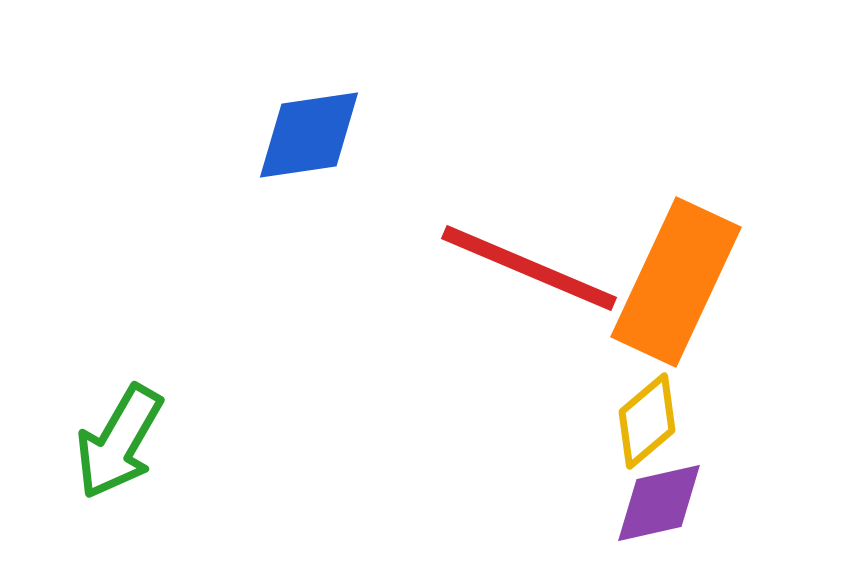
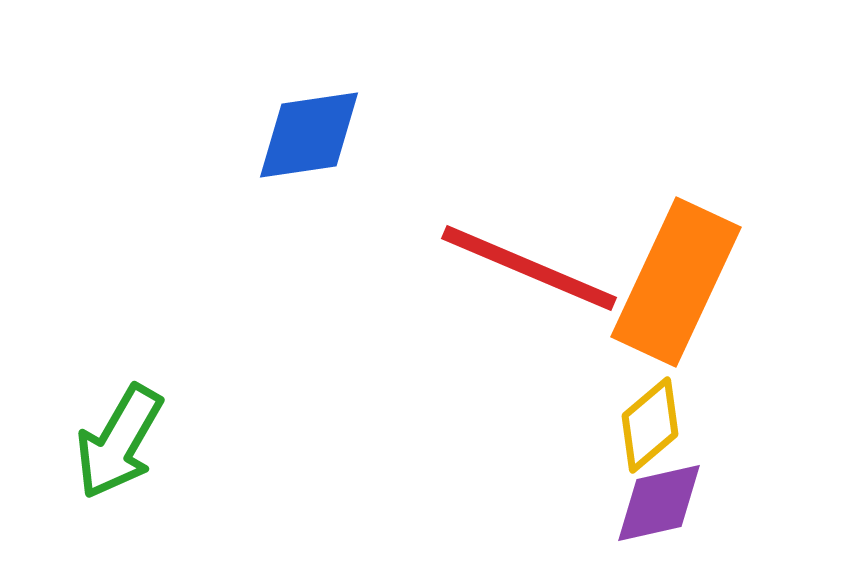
yellow diamond: moved 3 px right, 4 px down
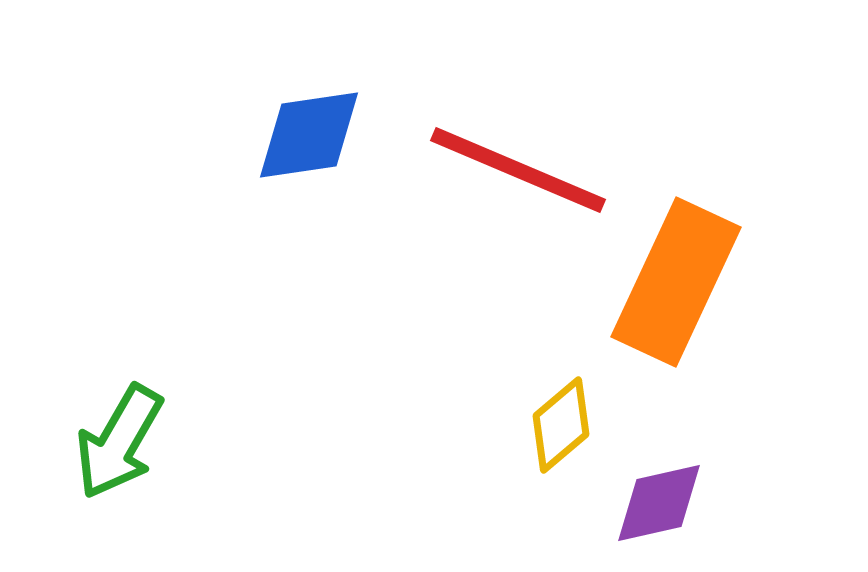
red line: moved 11 px left, 98 px up
yellow diamond: moved 89 px left
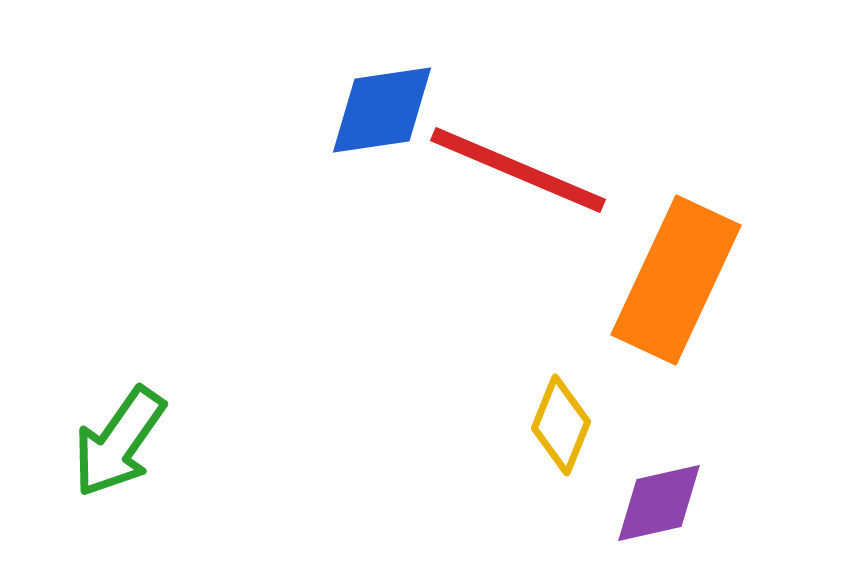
blue diamond: moved 73 px right, 25 px up
orange rectangle: moved 2 px up
yellow diamond: rotated 28 degrees counterclockwise
green arrow: rotated 5 degrees clockwise
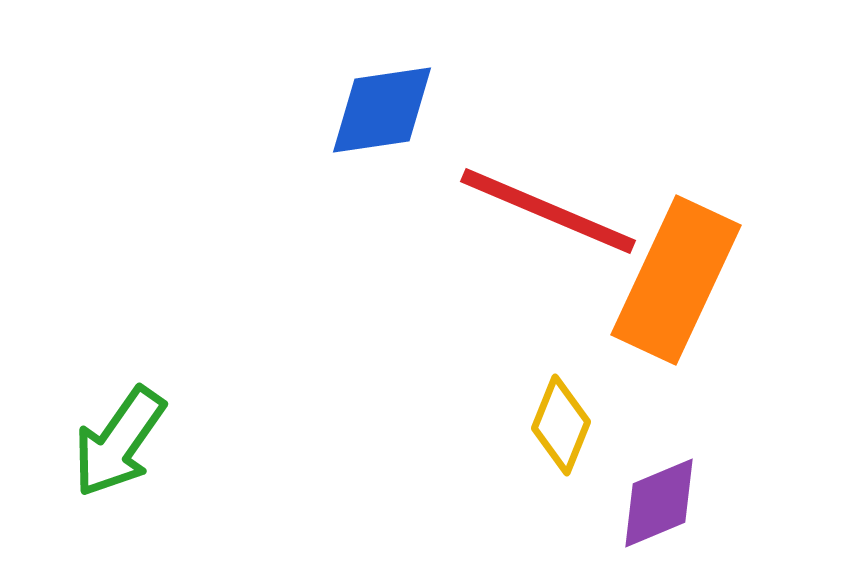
red line: moved 30 px right, 41 px down
purple diamond: rotated 10 degrees counterclockwise
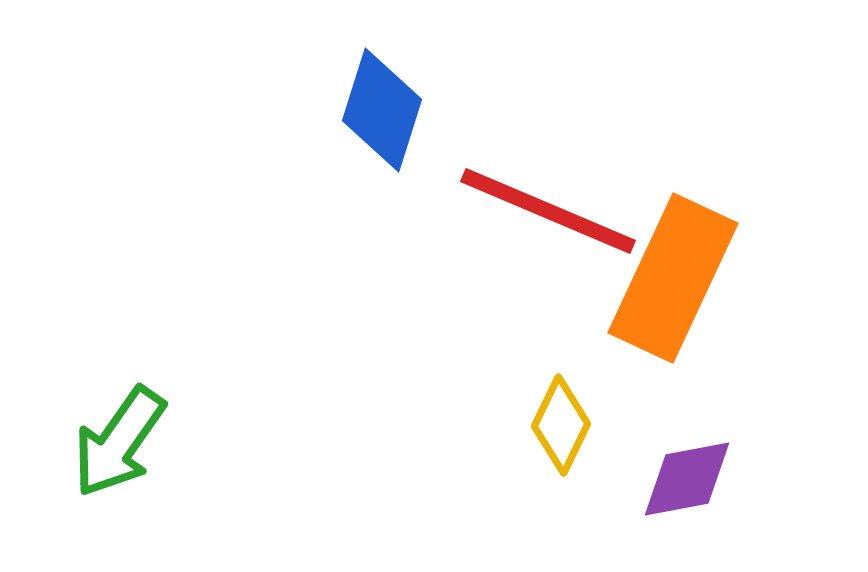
blue diamond: rotated 64 degrees counterclockwise
orange rectangle: moved 3 px left, 2 px up
yellow diamond: rotated 4 degrees clockwise
purple diamond: moved 28 px right, 24 px up; rotated 12 degrees clockwise
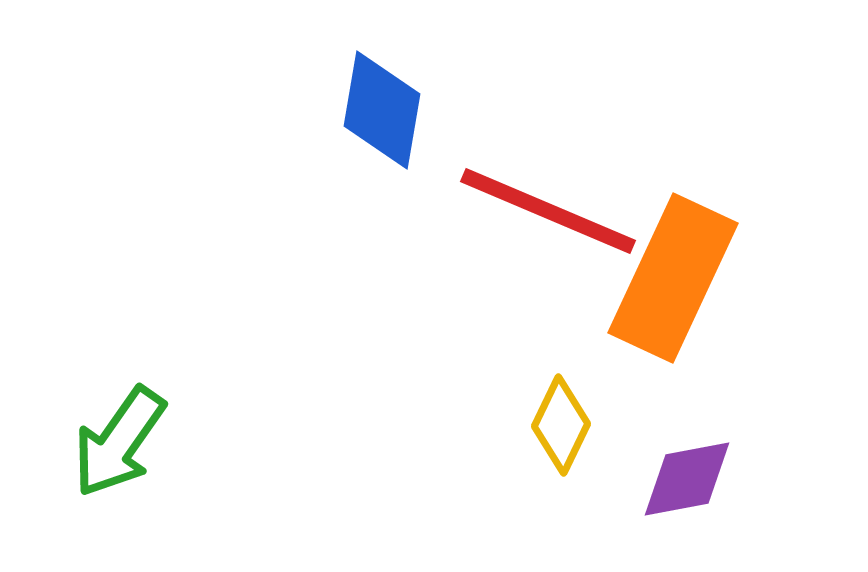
blue diamond: rotated 8 degrees counterclockwise
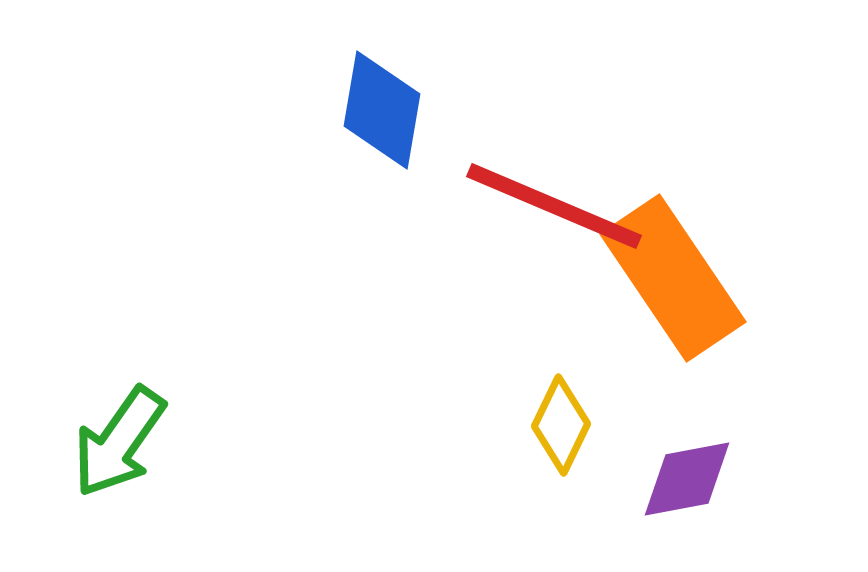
red line: moved 6 px right, 5 px up
orange rectangle: rotated 59 degrees counterclockwise
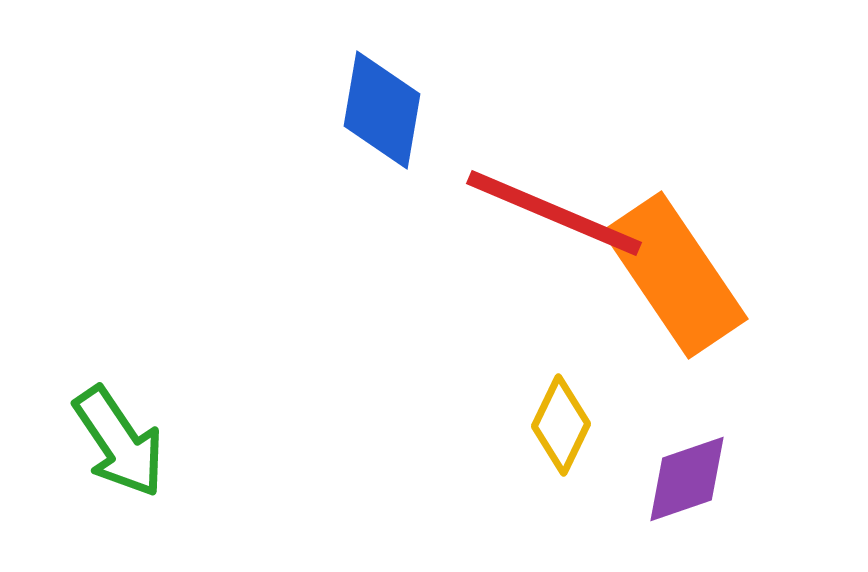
red line: moved 7 px down
orange rectangle: moved 2 px right, 3 px up
green arrow: rotated 69 degrees counterclockwise
purple diamond: rotated 8 degrees counterclockwise
